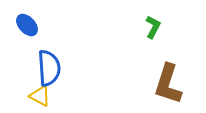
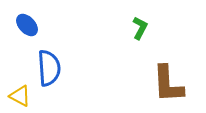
green L-shape: moved 13 px left, 1 px down
brown L-shape: rotated 21 degrees counterclockwise
yellow triangle: moved 20 px left
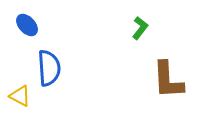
green L-shape: rotated 10 degrees clockwise
brown L-shape: moved 4 px up
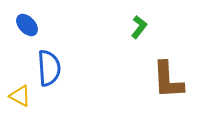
green L-shape: moved 1 px left, 1 px up
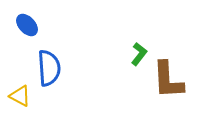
green L-shape: moved 27 px down
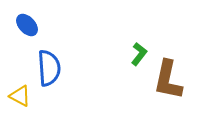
brown L-shape: rotated 15 degrees clockwise
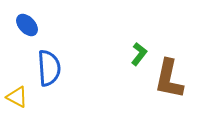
brown L-shape: moved 1 px right, 1 px up
yellow triangle: moved 3 px left, 1 px down
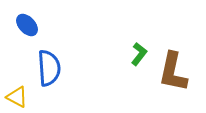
brown L-shape: moved 4 px right, 7 px up
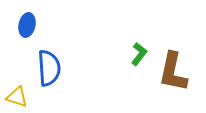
blue ellipse: rotated 55 degrees clockwise
yellow triangle: rotated 10 degrees counterclockwise
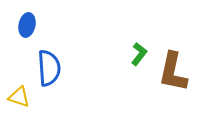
yellow triangle: moved 2 px right
